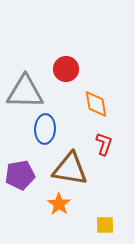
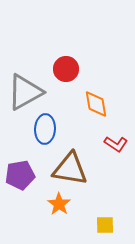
gray triangle: rotated 30 degrees counterclockwise
red L-shape: moved 12 px right; rotated 105 degrees clockwise
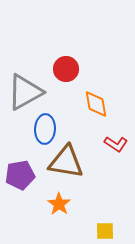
brown triangle: moved 4 px left, 7 px up
yellow square: moved 6 px down
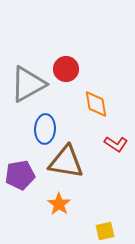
gray triangle: moved 3 px right, 8 px up
yellow square: rotated 12 degrees counterclockwise
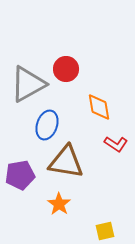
orange diamond: moved 3 px right, 3 px down
blue ellipse: moved 2 px right, 4 px up; rotated 16 degrees clockwise
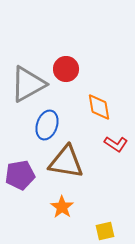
orange star: moved 3 px right, 3 px down
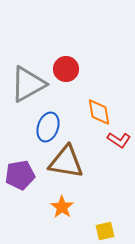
orange diamond: moved 5 px down
blue ellipse: moved 1 px right, 2 px down
red L-shape: moved 3 px right, 4 px up
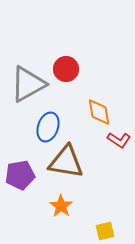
orange star: moved 1 px left, 1 px up
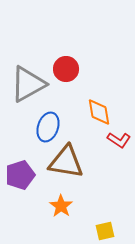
purple pentagon: rotated 8 degrees counterclockwise
